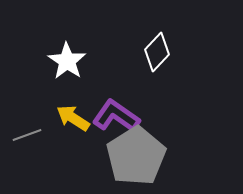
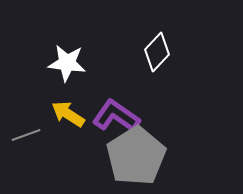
white star: moved 2 px down; rotated 27 degrees counterclockwise
yellow arrow: moved 5 px left, 4 px up
gray line: moved 1 px left
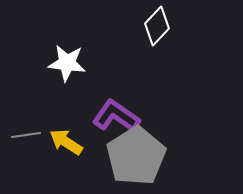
white diamond: moved 26 px up
yellow arrow: moved 2 px left, 28 px down
gray line: rotated 12 degrees clockwise
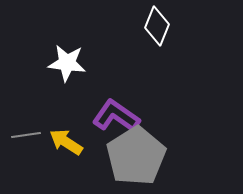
white diamond: rotated 21 degrees counterclockwise
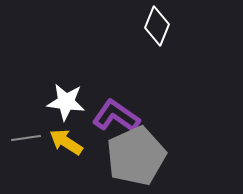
white star: moved 1 px left, 39 px down
gray line: moved 3 px down
gray pentagon: rotated 8 degrees clockwise
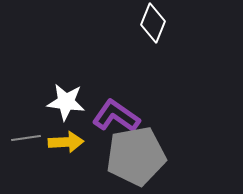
white diamond: moved 4 px left, 3 px up
yellow arrow: rotated 144 degrees clockwise
gray pentagon: rotated 14 degrees clockwise
